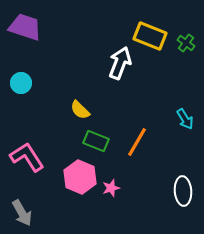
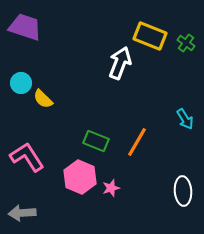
yellow semicircle: moved 37 px left, 11 px up
gray arrow: rotated 116 degrees clockwise
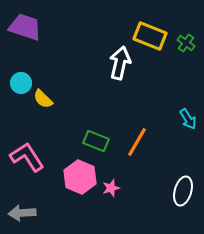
white arrow: rotated 8 degrees counterclockwise
cyan arrow: moved 3 px right
white ellipse: rotated 20 degrees clockwise
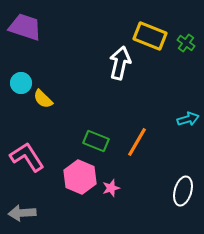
cyan arrow: rotated 75 degrees counterclockwise
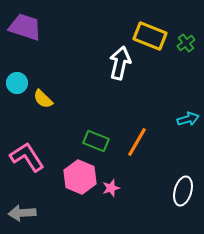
green cross: rotated 18 degrees clockwise
cyan circle: moved 4 px left
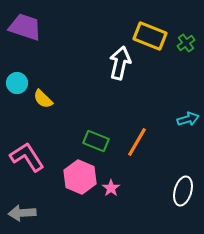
pink star: rotated 18 degrees counterclockwise
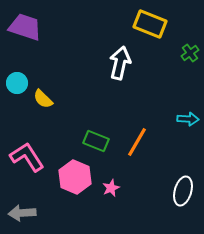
yellow rectangle: moved 12 px up
green cross: moved 4 px right, 10 px down
cyan arrow: rotated 20 degrees clockwise
pink hexagon: moved 5 px left
pink star: rotated 12 degrees clockwise
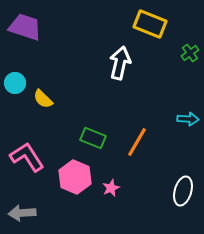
cyan circle: moved 2 px left
green rectangle: moved 3 px left, 3 px up
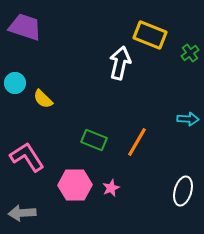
yellow rectangle: moved 11 px down
green rectangle: moved 1 px right, 2 px down
pink hexagon: moved 8 px down; rotated 24 degrees counterclockwise
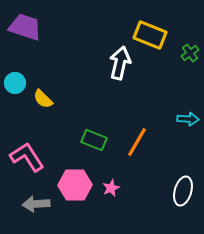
gray arrow: moved 14 px right, 9 px up
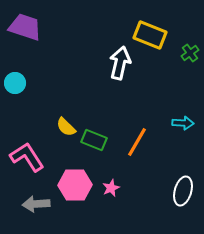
yellow semicircle: moved 23 px right, 28 px down
cyan arrow: moved 5 px left, 4 px down
